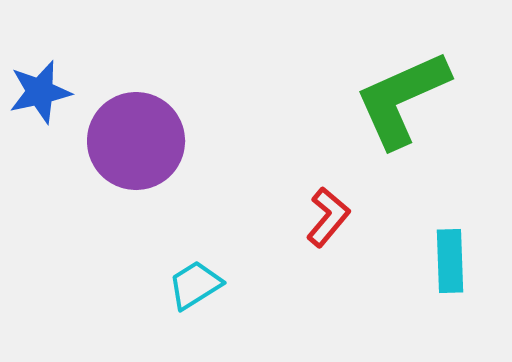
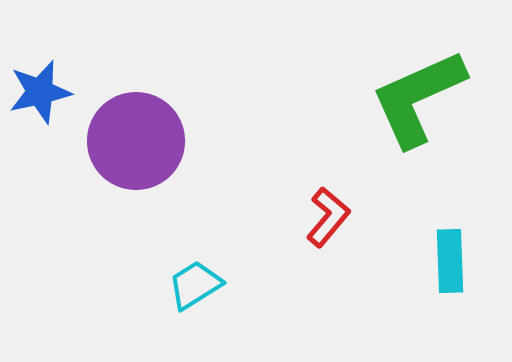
green L-shape: moved 16 px right, 1 px up
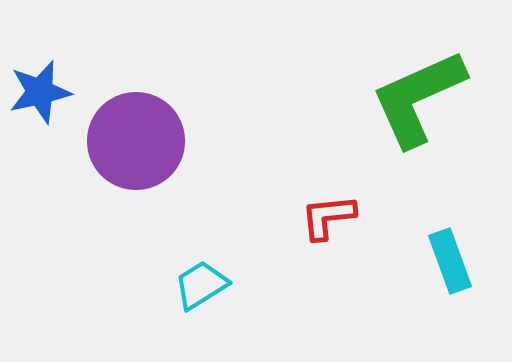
red L-shape: rotated 136 degrees counterclockwise
cyan rectangle: rotated 18 degrees counterclockwise
cyan trapezoid: moved 6 px right
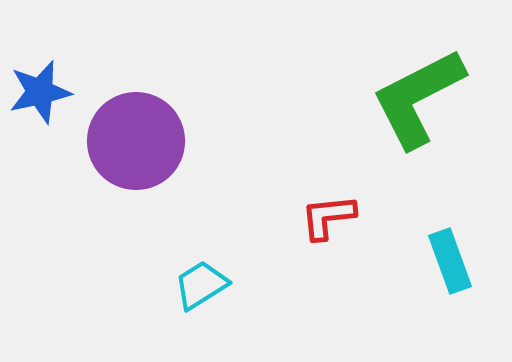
green L-shape: rotated 3 degrees counterclockwise
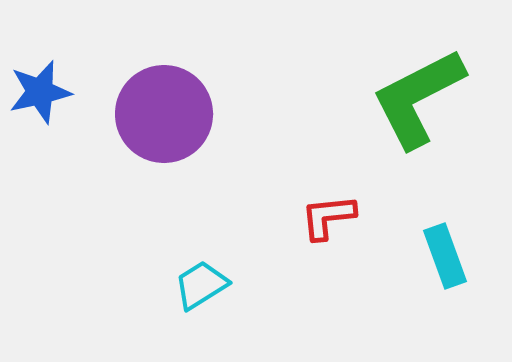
purple circle: moved 28 px right, 27 px up
cyan rectangle: moved 5 px left, 5 px up
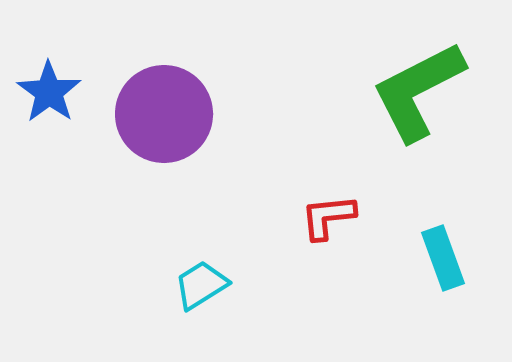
blue star: moved 9 px right; rotated 24 degrees counterclockwise
green L-shape: moved 7 px up
cyan rectangle: moved 2 px left, 2 px down
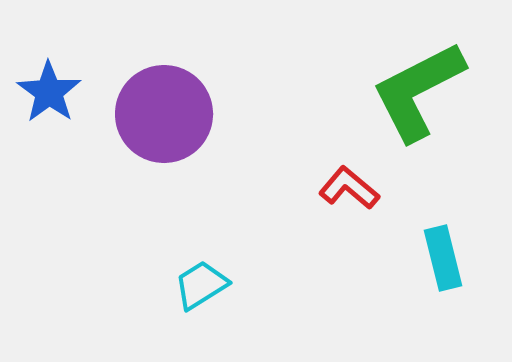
red L-shape: moved 21 px right, 29 px up; rotated 46 degrees clockwise
cyan rectangle: rotated 6 degrees clockwise
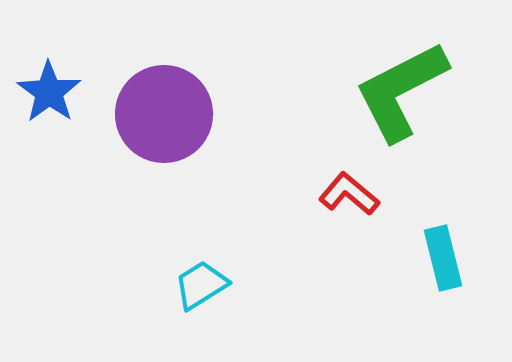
green L-shape: moved 17 px left
red L-shape: moved 6 px down
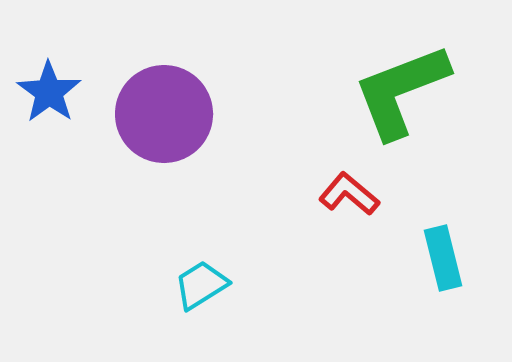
green L-shape: rotated 6 degrees clockwise
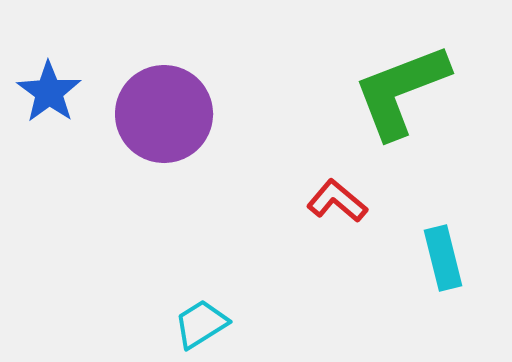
red L-shape: moved 12 px left, 7 px down
cyan trapezoid: moved 39 px down
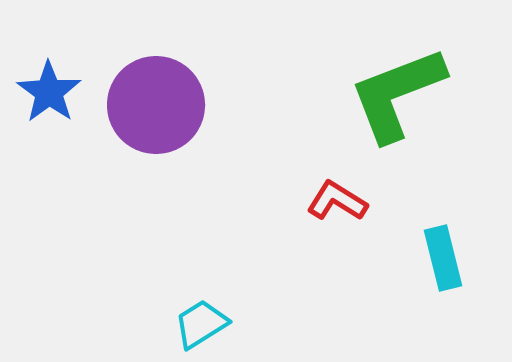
green L-shape: moved 4 px left, 3 px down
purple circle: moved 8 px left, 9 px up
red L-shape: rotated 8 degrees counterclockwise
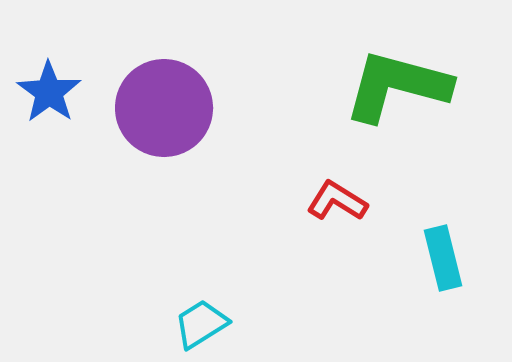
green L-shape: moved 8 px up; rotated 36 degrees clockwise
purple circle: moved 8 px right, 3 px down
